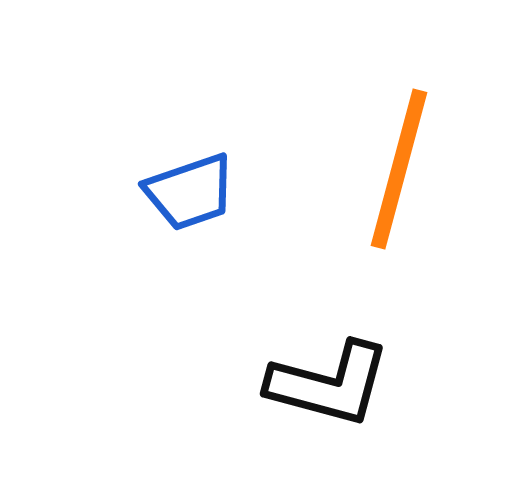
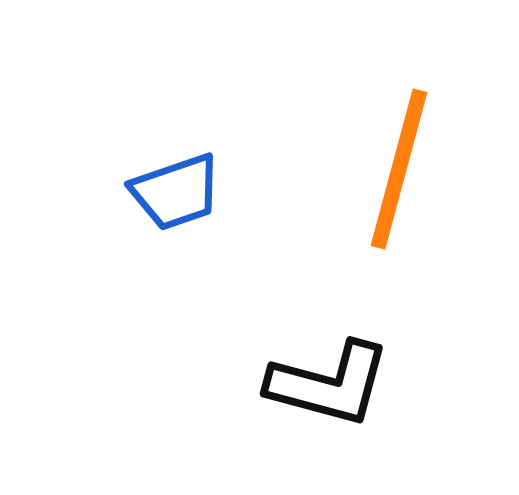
blue trapezoid: moved 14 px left
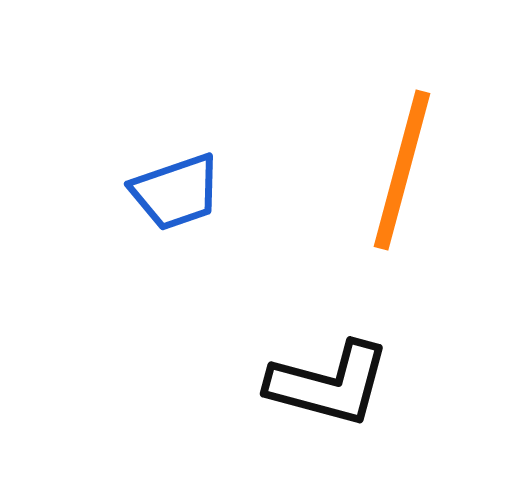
orange line: moved 3 px right, 1 px down
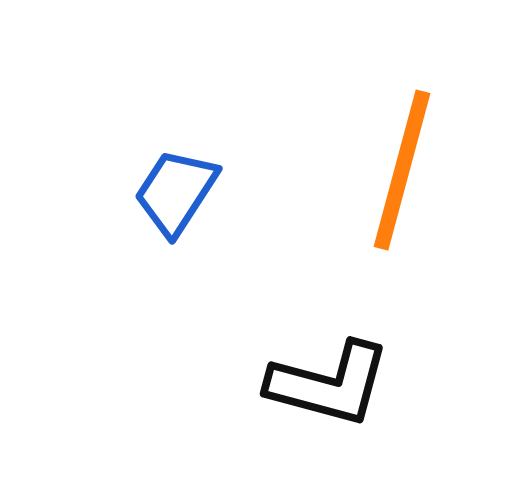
blue trapezoid: rotated 142 degrees clockwise
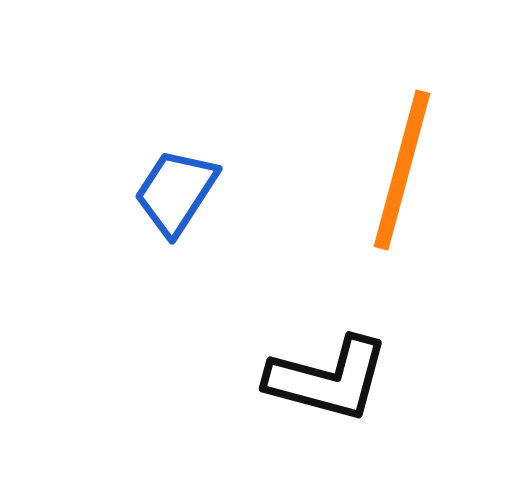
black L-shape: moved 1 px left, 5 px up
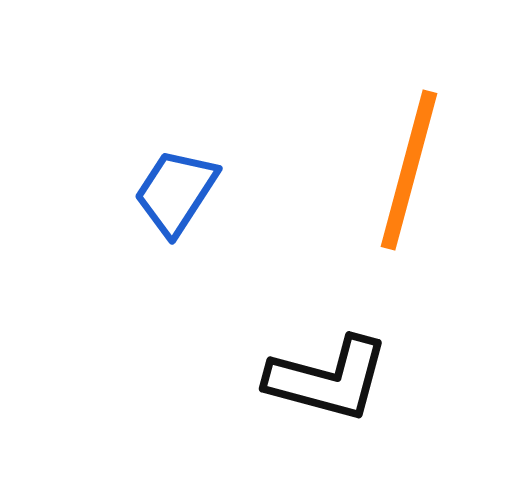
orange line: moved 7 px right
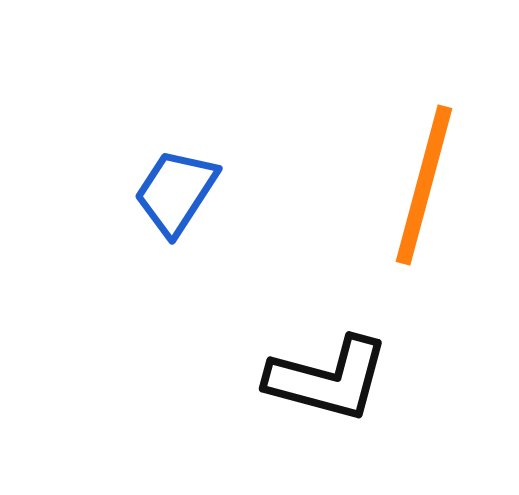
orange line: moved 15 px right, 15 px down
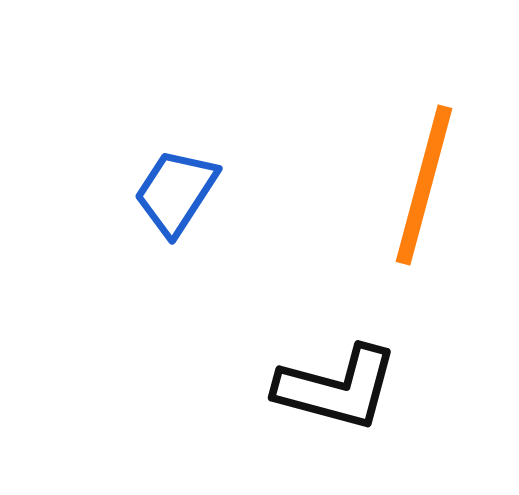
black L-shape: moved 9 px right, 9 px down
